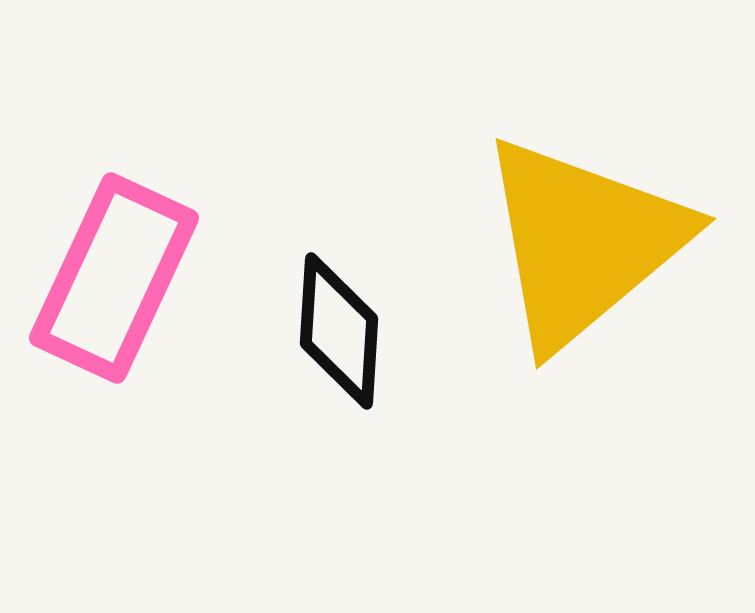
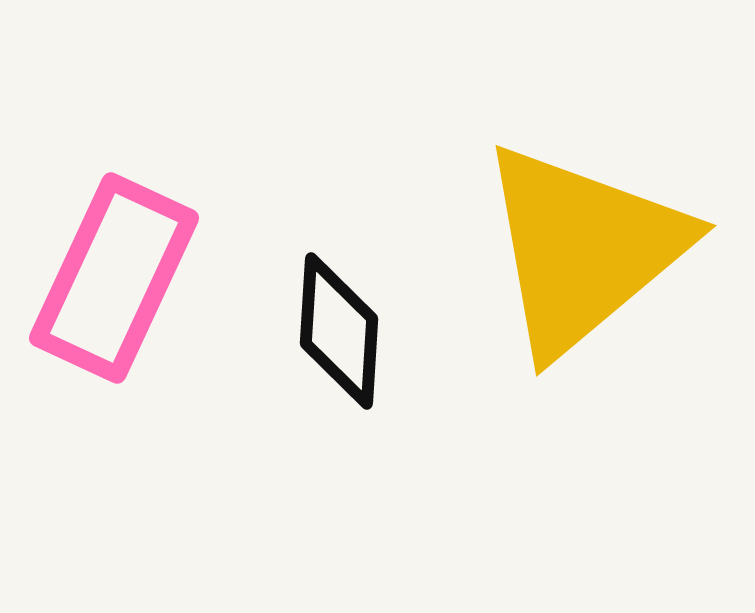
yellow triangle: moved 7 px down
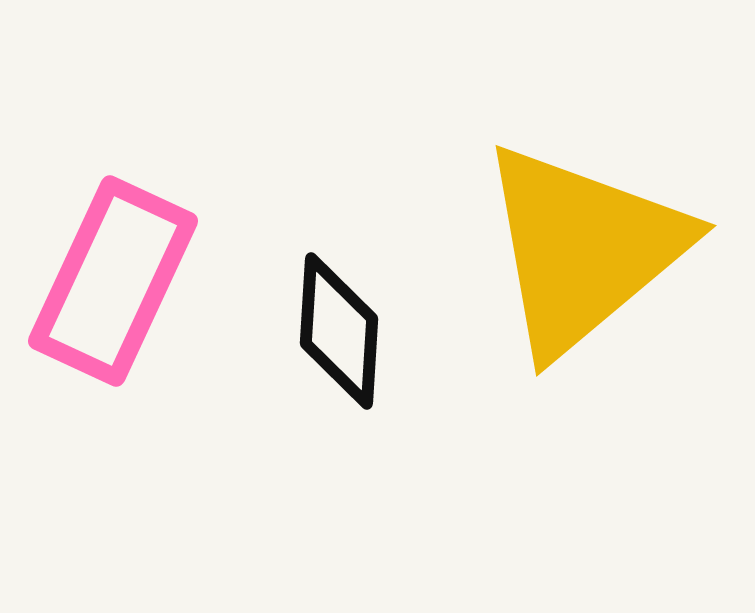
pink rectangle: moved 1 px left, 3 px down
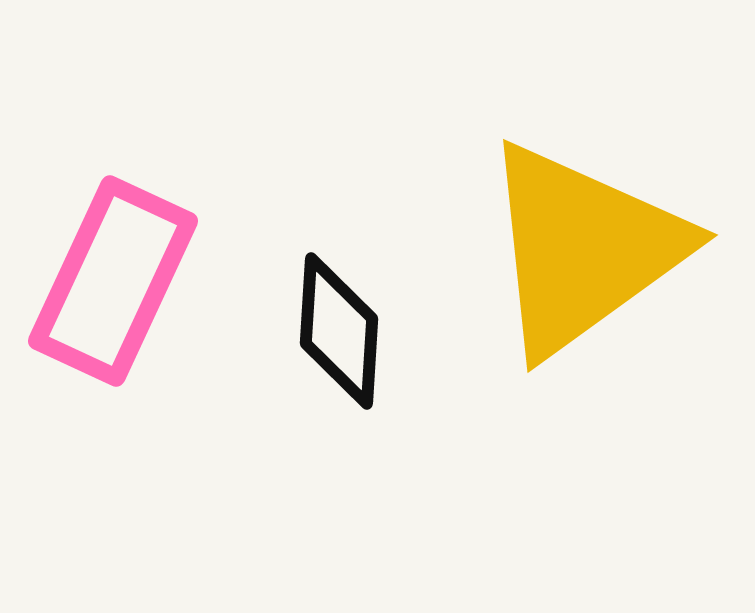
yellow triangle: rotated 4 degrees clockwise
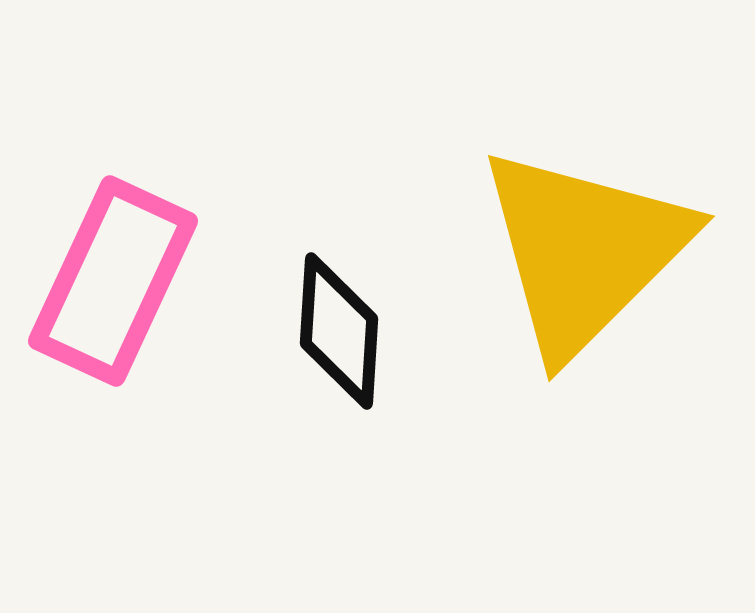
yellow triangle: moved 1 px right, 2 px down; rotated 9 degrees counterclockwise
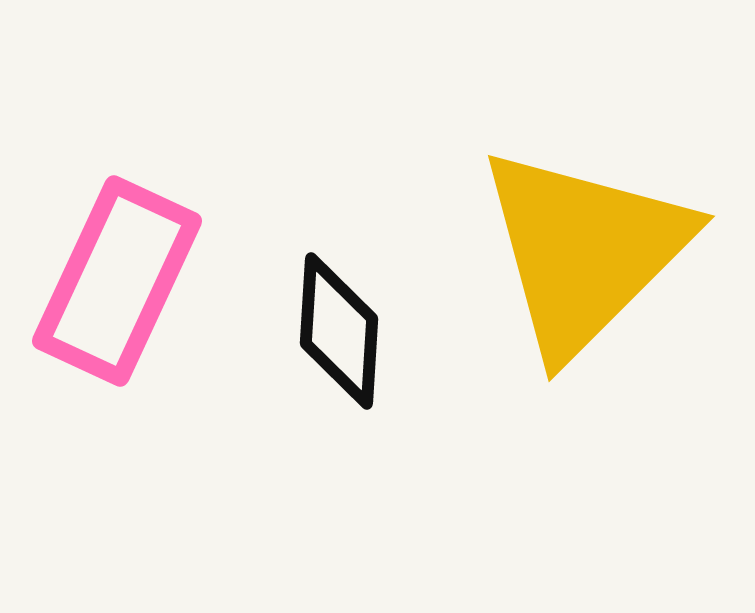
pink rectangle: moved 4 px right
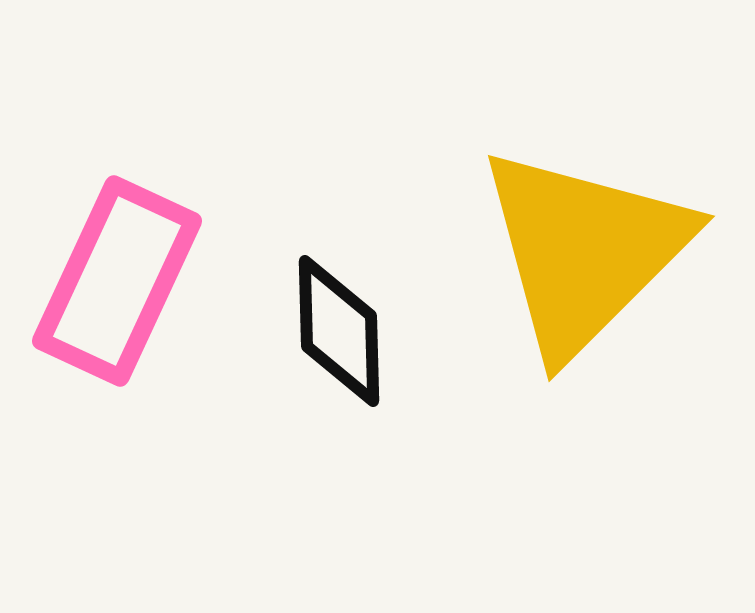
black diamond: rotated 5 degrees counterclockwise
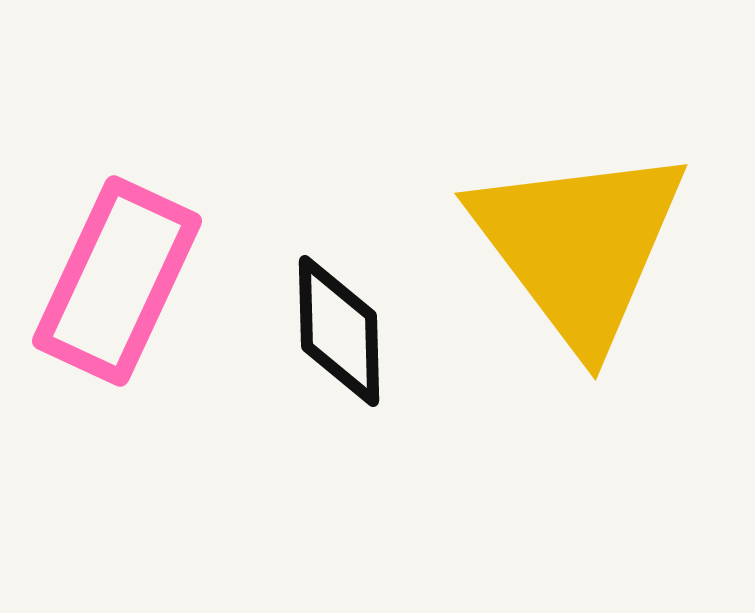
yellow triangle: moved 5 px left, 5 px up; rotated 22 degrees counterclockwise
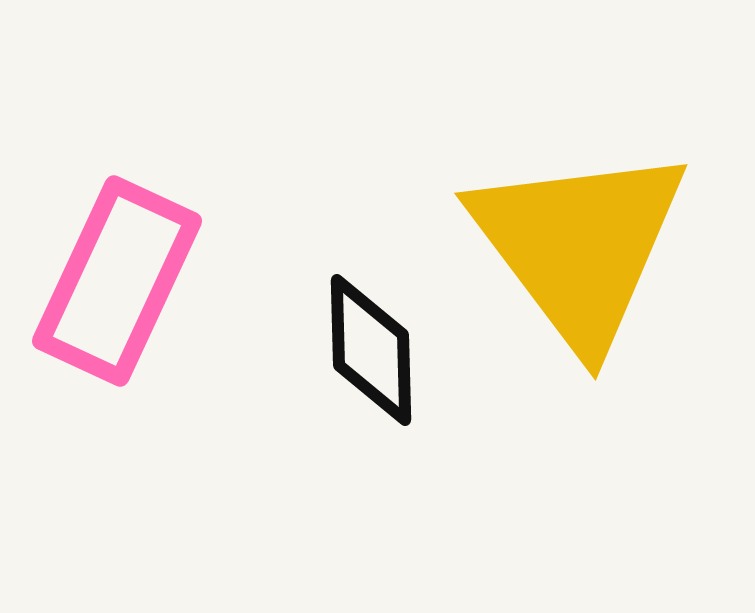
black diamond: moved 32 px right, 19 px down
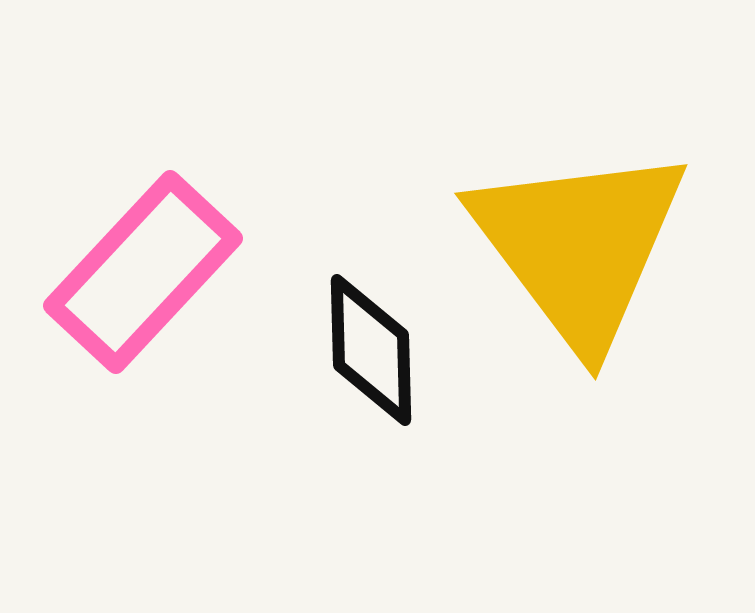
pink rectangle: moved 26 px right, 9 px up; rotated 18 degrees clockwise
